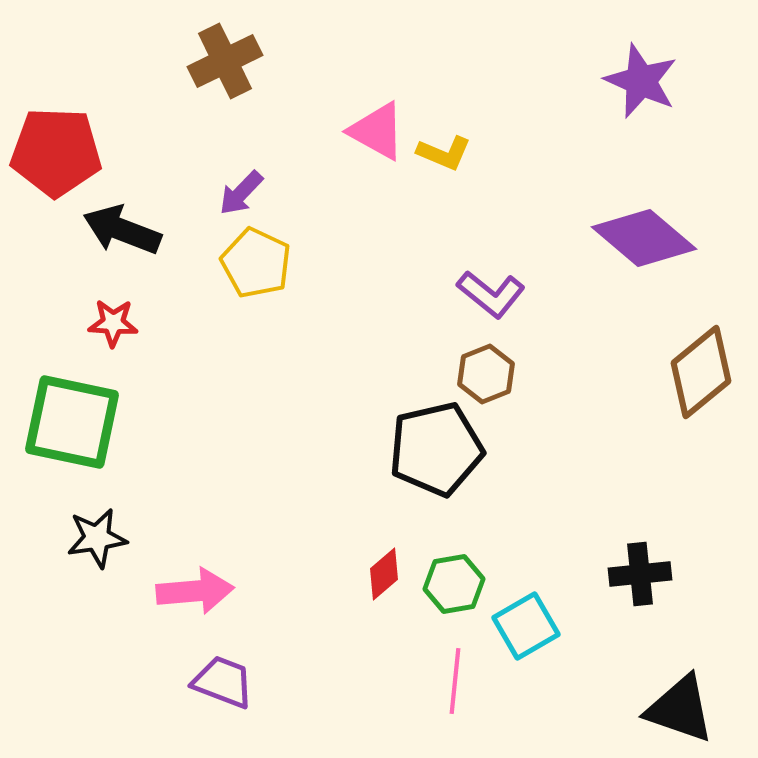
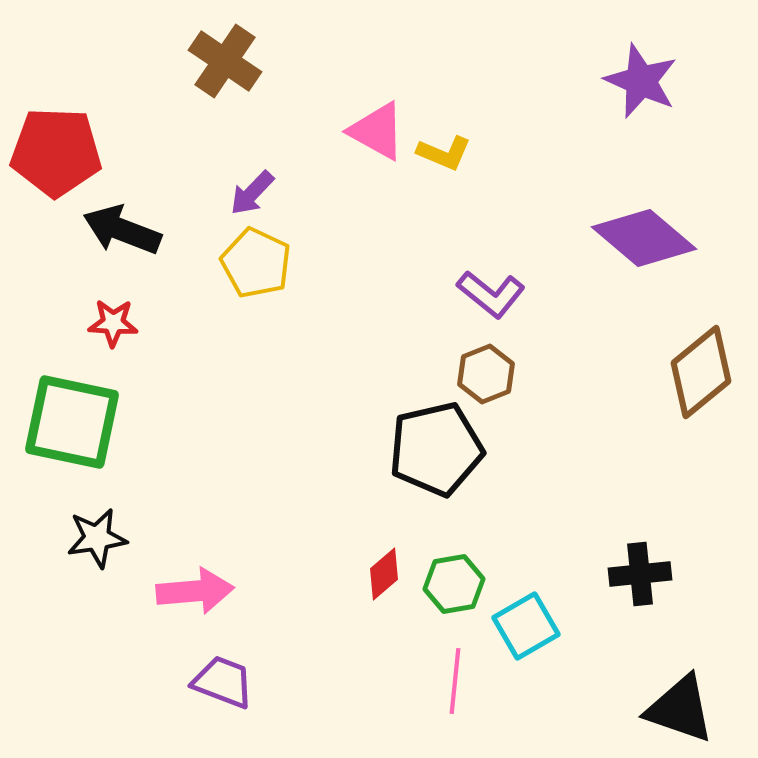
brown cross: rotated 30 degrees counterclockwise
purple arrow: moved 11 px right
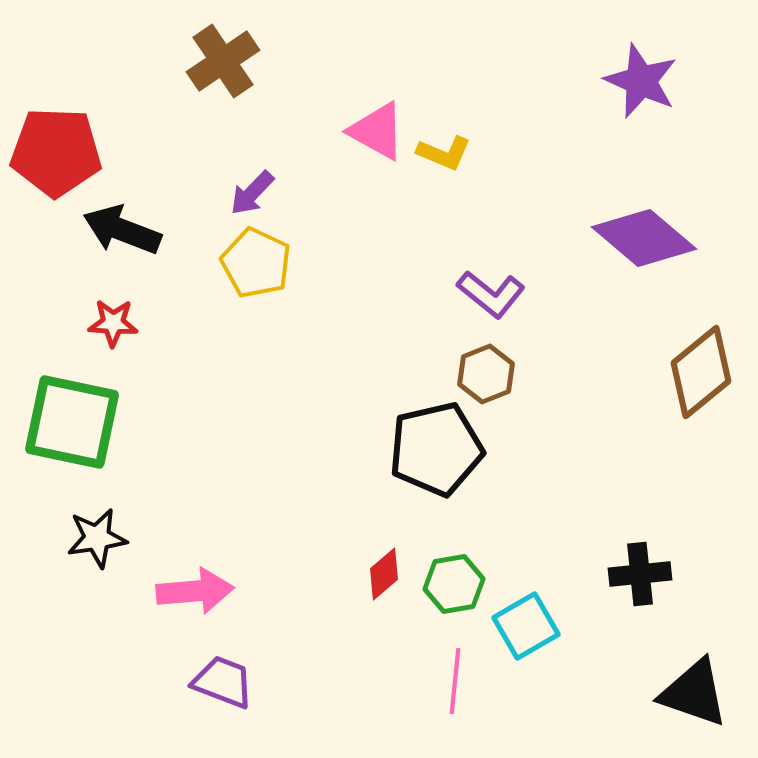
brown cross: moved 2 px left; rotated 22 degrees clockwise
black triangle: moved 14 px right, 16 px up
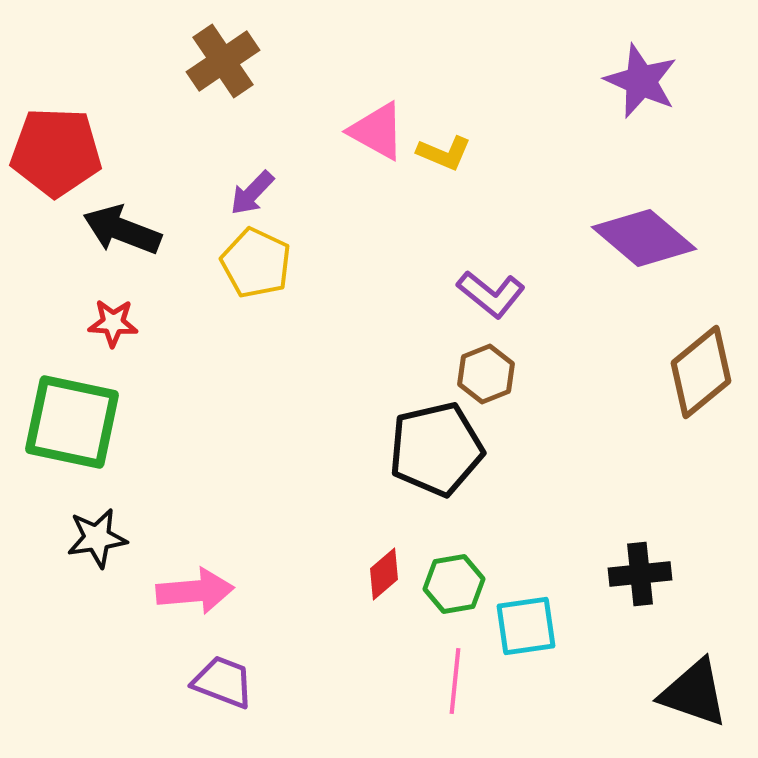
cyan square: rotated 22 degrees clockwise
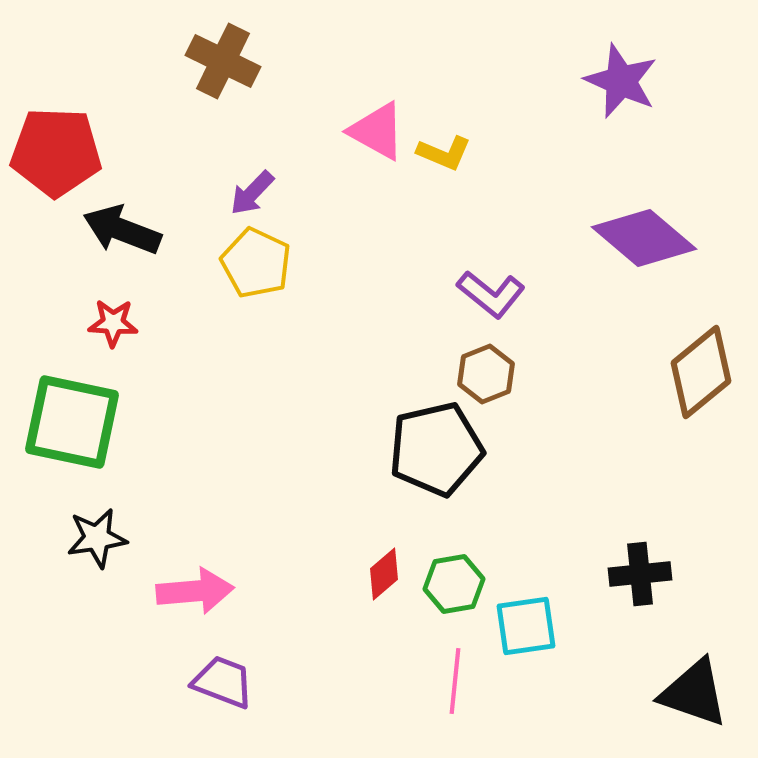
brown cross: rotated 30 degrees counterclockwise
purple star: moved 20 px left
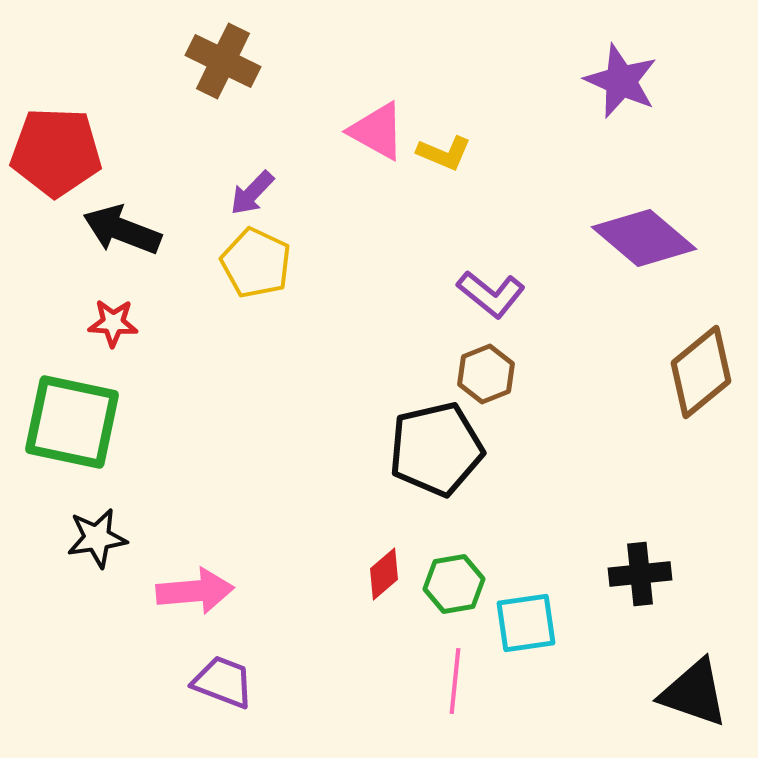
cyan square: moved 3 px up
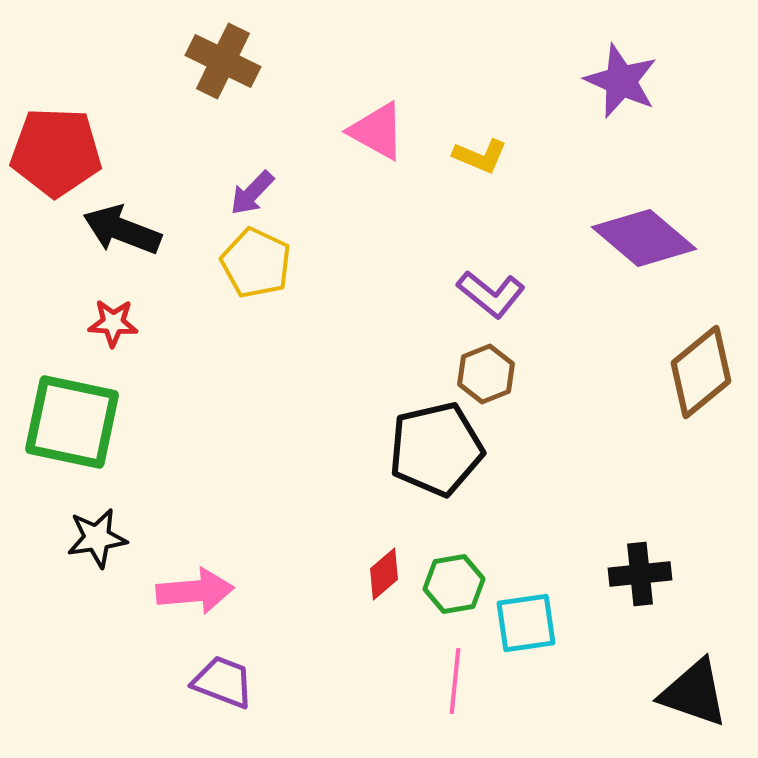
yellow L-shape: moved 36 px right, 3 px down
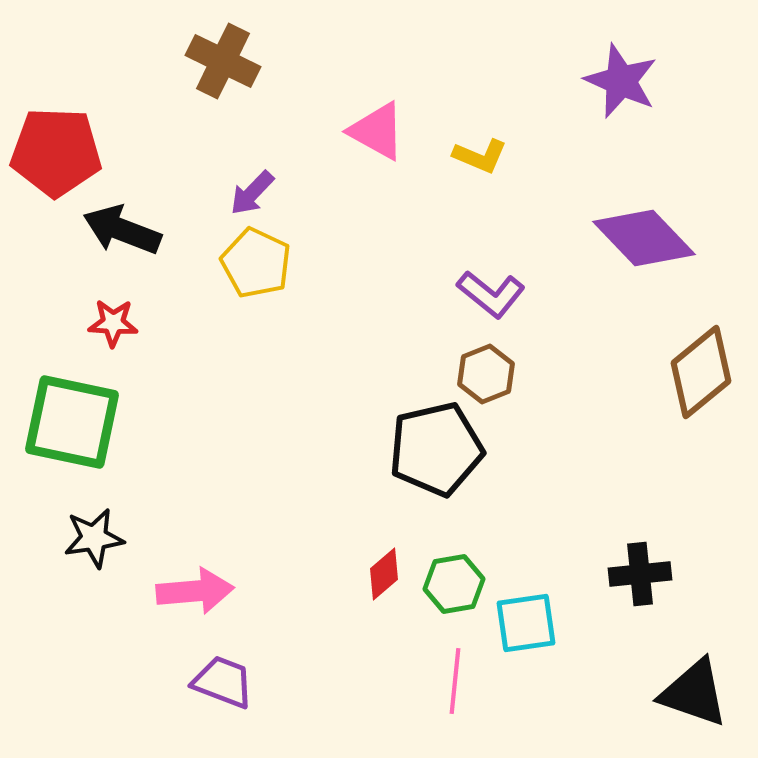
purple diamond: rotated 6 degrees clockwise
black star: moved 3 px left
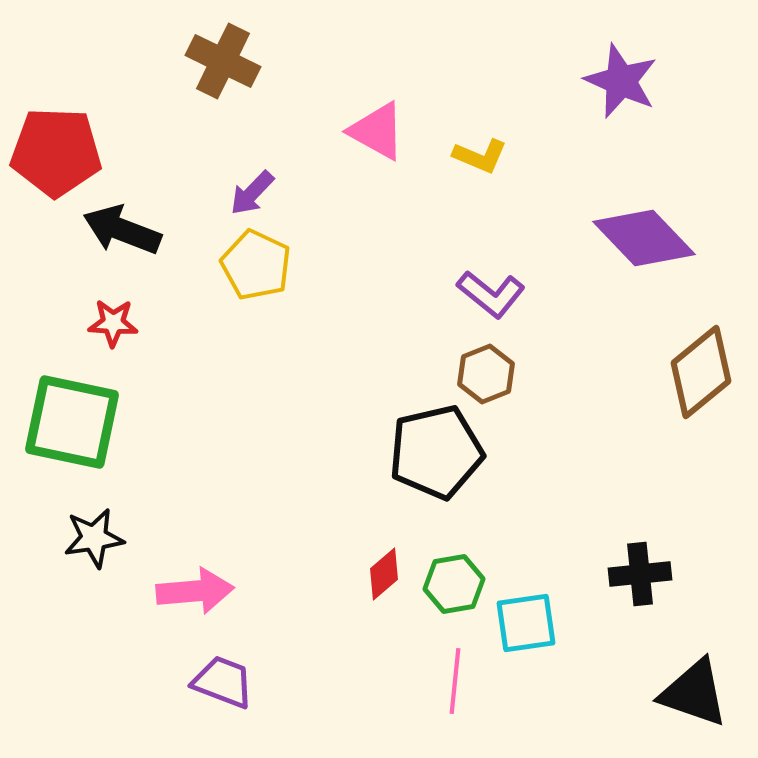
yellow pentagon: moved 2 px down
black pentagon: moved 3 px down
